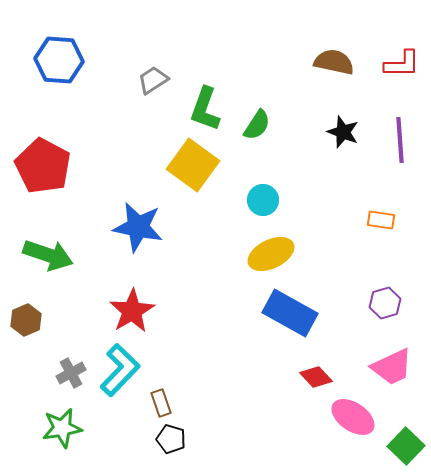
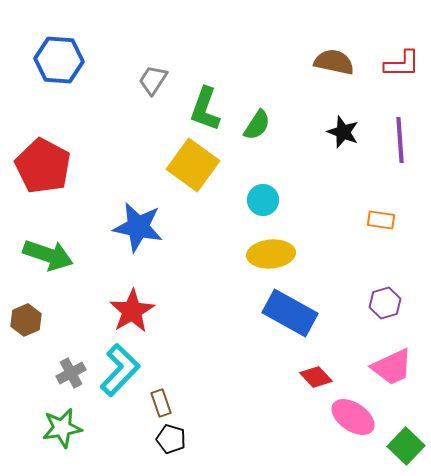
gray trapezoid: rotated 24 degrees counterclockwise
yellow ellipse: rotated 21 degrees clockwise
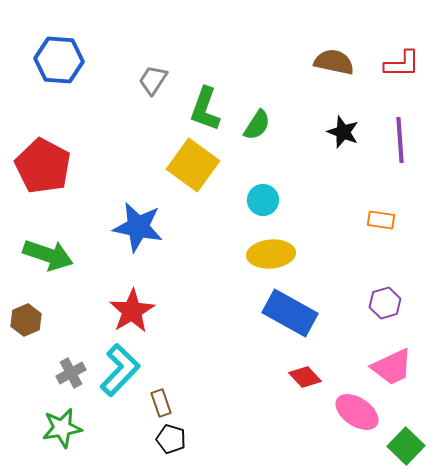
red diamond: moved 11 px left
pink ellipse: moved 4 px right, 5 px up
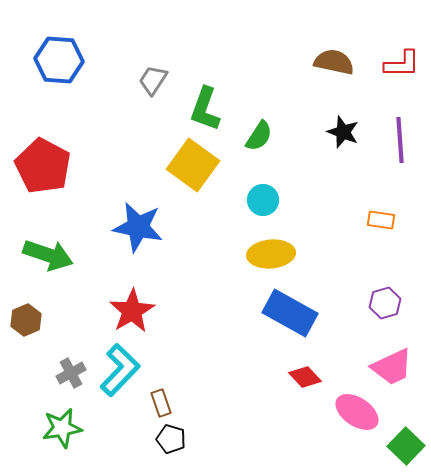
green semicircle: moved 2 px right, 11 px down
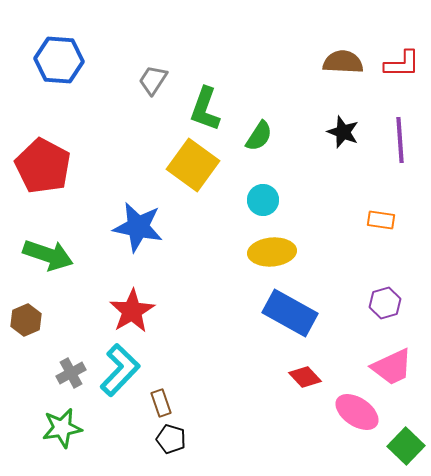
brown semicircle: moved 9 px right; rotated 9 degrees counterclockwise
yellow ellipse: moved 1 px right, 2 px up
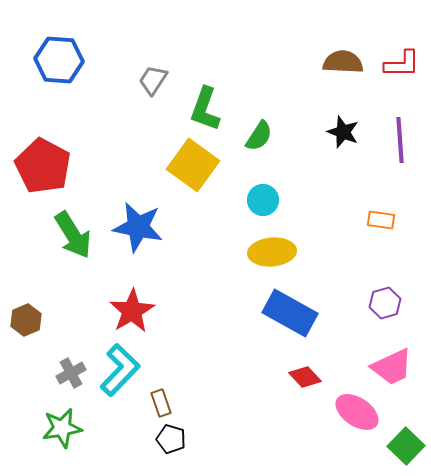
green arrow: moved 25 px right, 20 px up; rotated 39 degrees clockwise
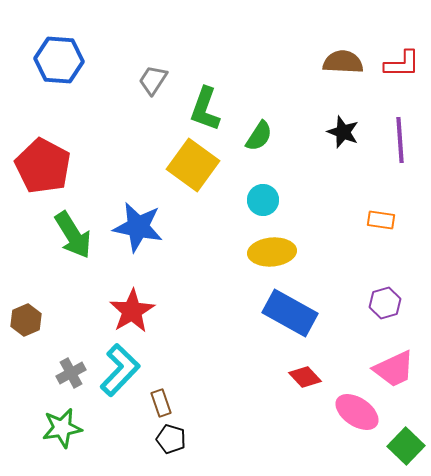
pink trapezoid: moved 2 px right, 2 px down
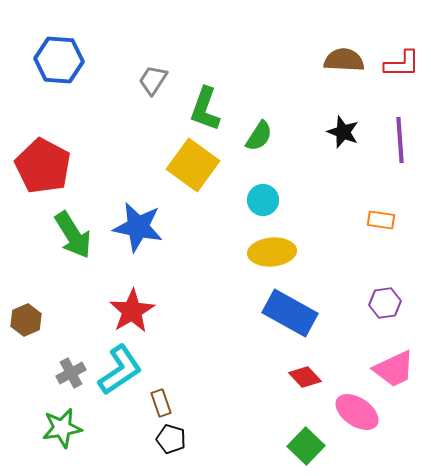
brown semicircle: moved 1 px right, 2 px up
purple hexagon: rotated 8 degrees clockwise
cyan L-shape: rotated 12 degrees clockwise
green square: moved 100 px left
